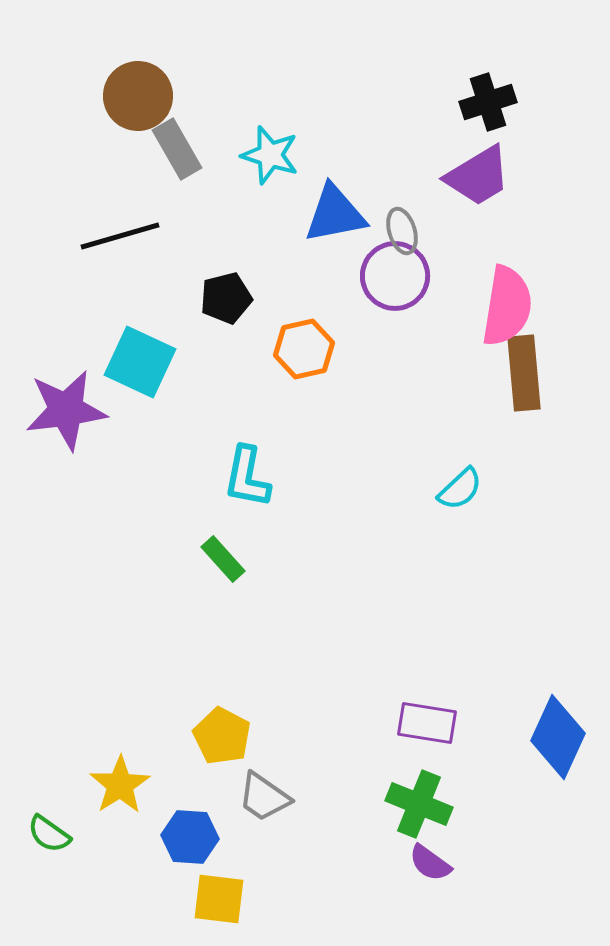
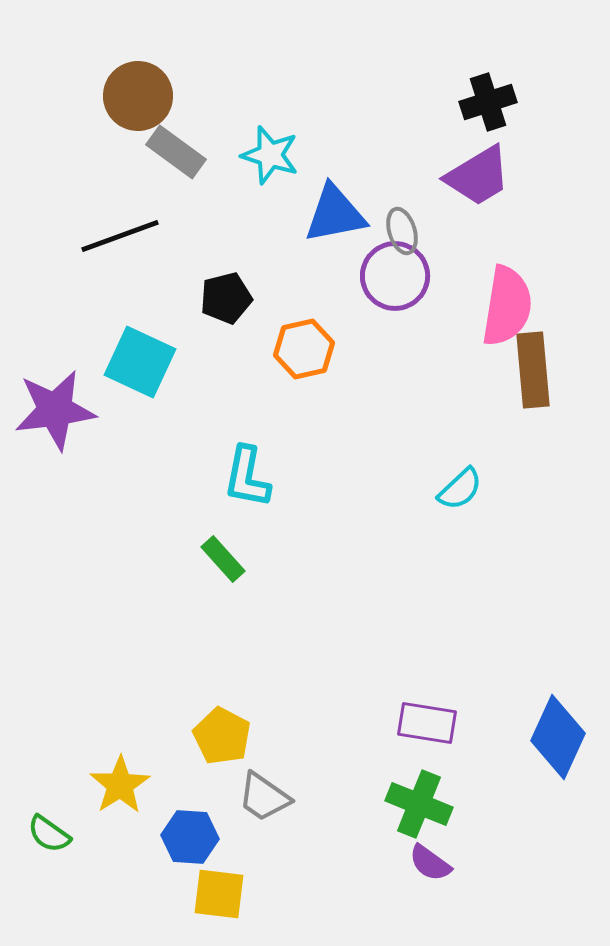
gray rectangle: moved 1 px left, 3 px down; rotated 24 degrees counterclockwise
black line: rotated 4 degrees counterclockwise
brown rectangle: moved 9 px right, 3 px up
purple star: moved 11 px left
yellow square: moved 5 px up
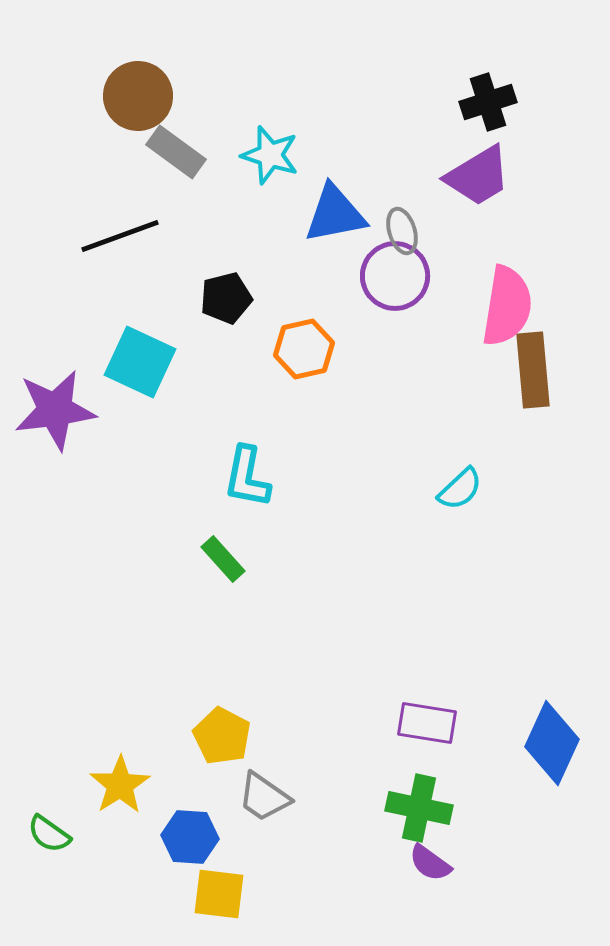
blue diamond: moved 6 px left, 6 px down
green cross: moved 4 px down; rotated 10 degrees counterclockwise
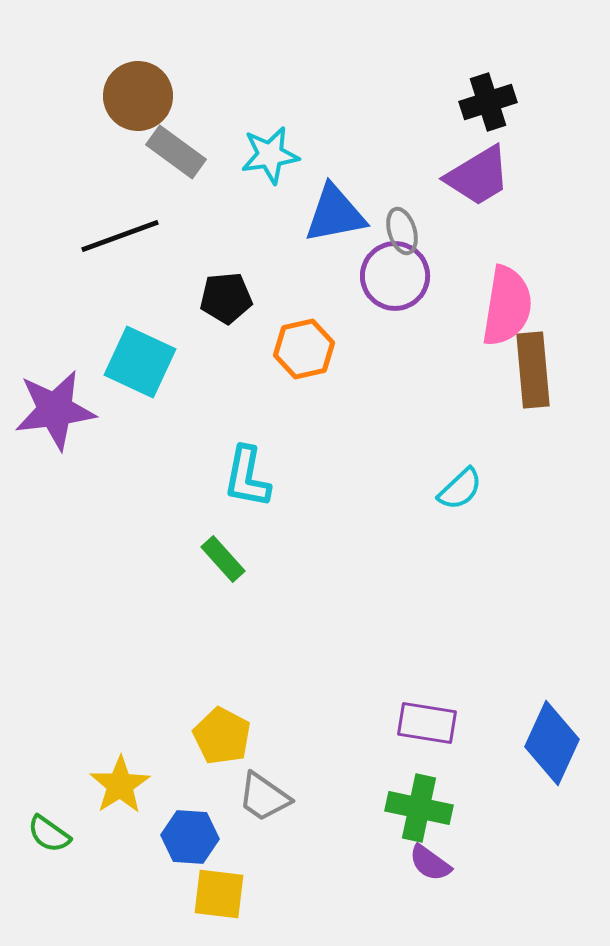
cyan star: rotated 26 degrees counterclockwise
black pentagon: rotated 9 degrees clockwise
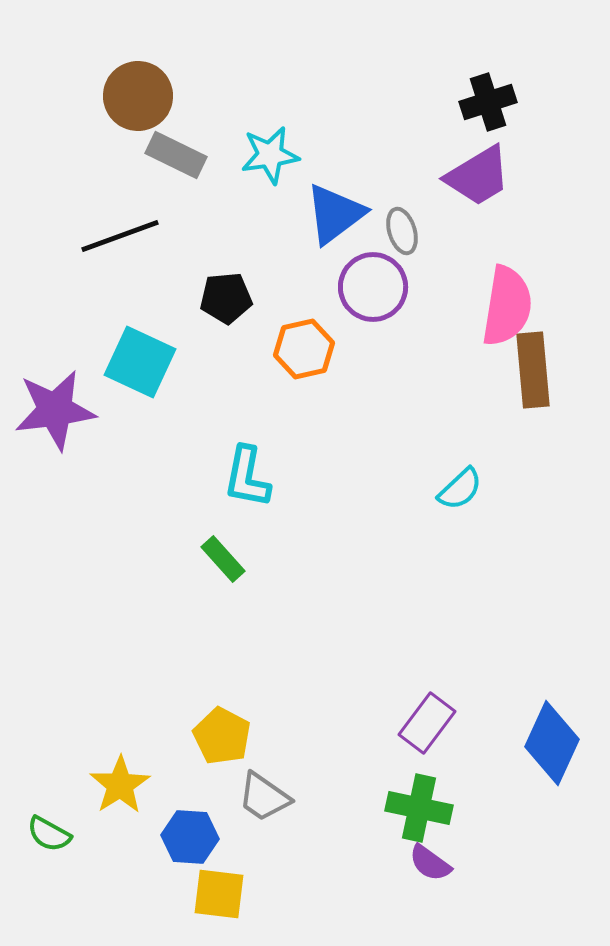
gray rectangle: moved 3 px down; rotated 10 degrees counterclockwise
blue triangle: rotated 26 degrees counterclockwise
purple circle: moved 22 px left, 11 px down
purple rectangle: rotated 62 degrees counterclockwise
green semicircle: rotated 6 degrees counterclockwise
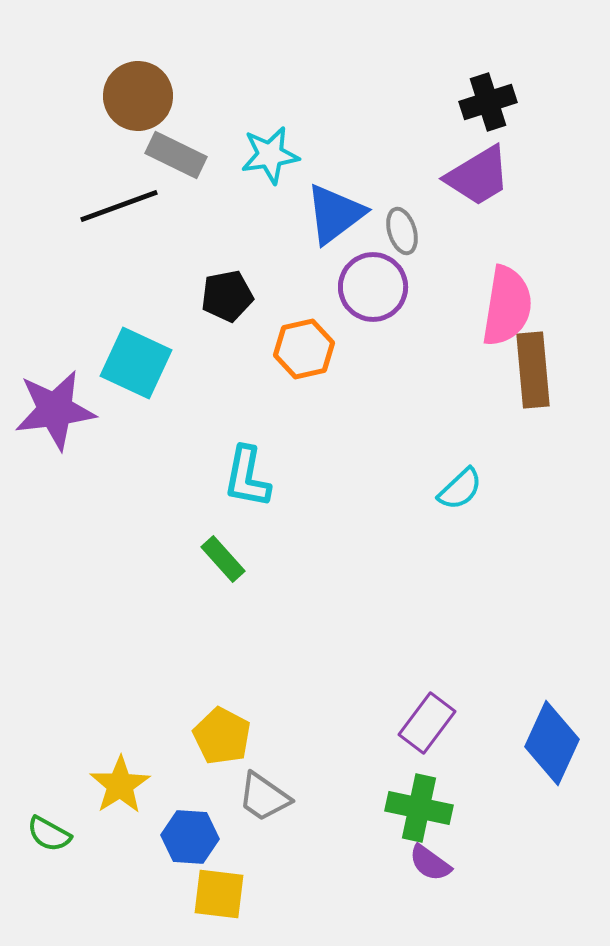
black line: moved 1 px left, 30 px up
black pentagon: moved 1 px right, 2 px up; rotated 6 degrees counterclockwise
cyan square: moved 4 px left, 1 px down
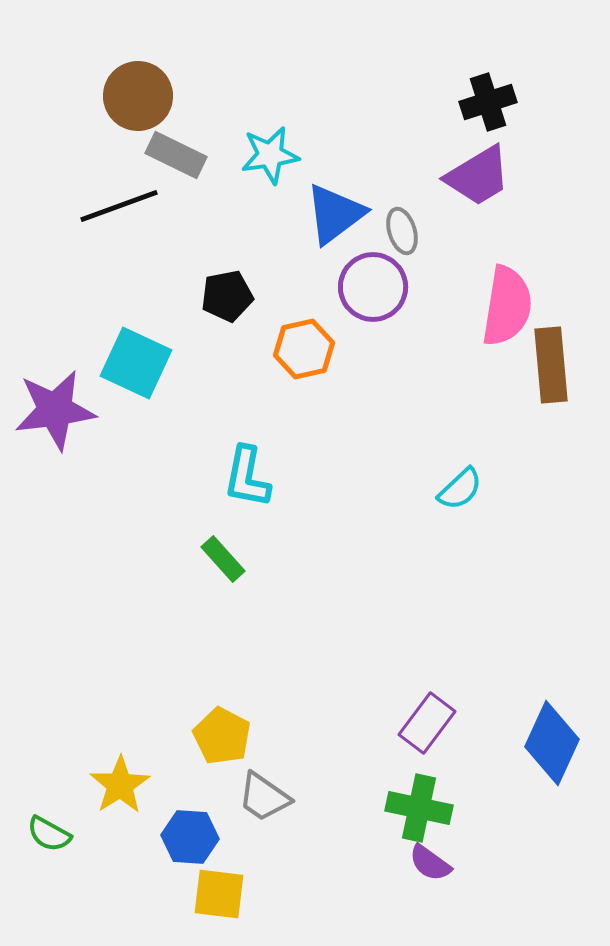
brown rectangle: moved 18 px right, 5 px up
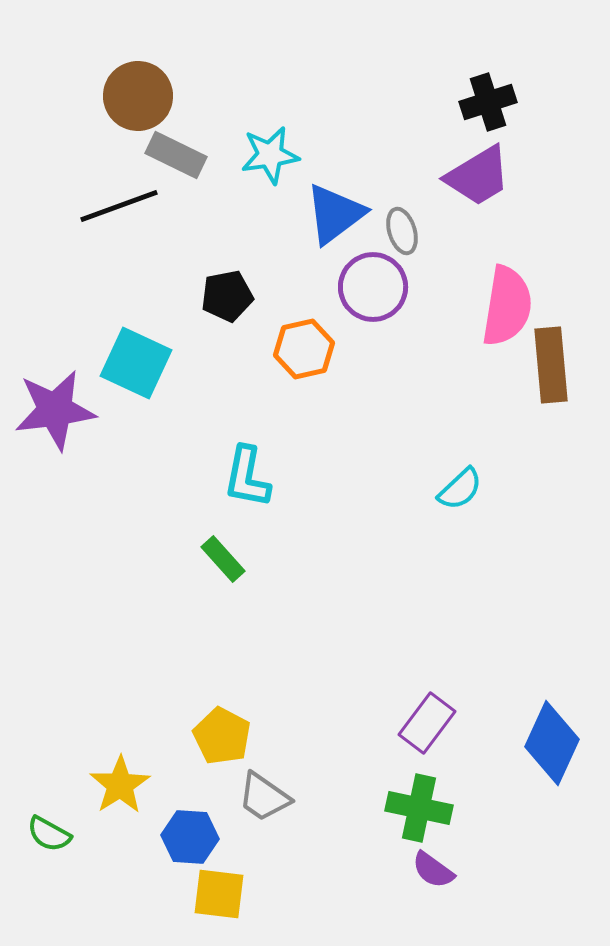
purple semicircle: moved 3 px right, 7 px down
